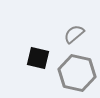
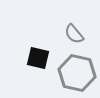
gray semicircle: rotated 90 degrees counterclockwise
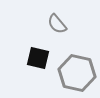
gray semicircle: moved 17 px left, 10 px up
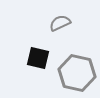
gray semicircle: moved 3 px right, 1 px up; rotated 105 degrees clockwise
